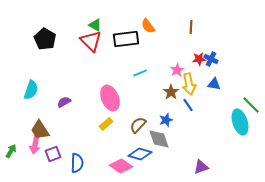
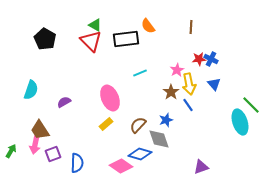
blue triangle: rotated 40 degrees clockwise
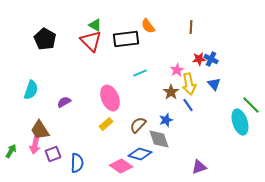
purple triangle: moved 2 px left
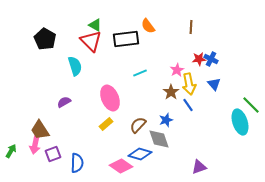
cyan semicircle: moved 44 px right, 24 px up; rotated 36 degrees counterclockwise
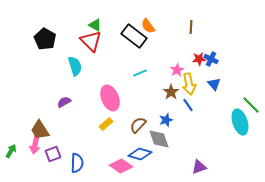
black rectangle: moved 8 px right, 3 px up; rotated 45 degrees clockwise
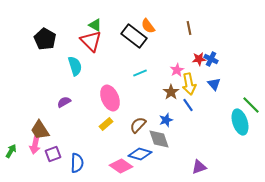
brown line: moved 2 px left, 1 px down; rotated 16 degrees counterclockwise
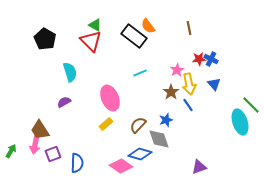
cyan semicircle: moved 5 px left, 6 px down
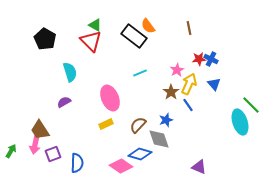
yellow arrow: rotated 145 degrees counterclockwise
yellow rectangle: rotated 16 degrees clockwise
purple triangle: rotated 42 degrees clockwise
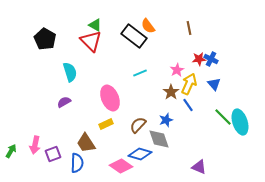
green line: moved 28 px left, 12 px down
brown trapezoid: moved 46 px right, 13 px down
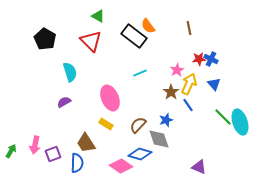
green triangle: moved 3 px right, 9 px up
yellow rectangle: rotated 56 degrees clockwise
